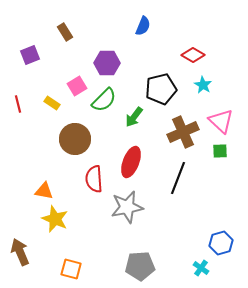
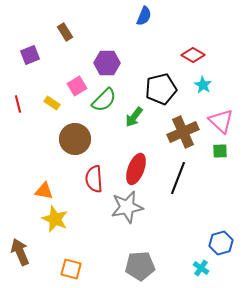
blue semicircle: moved 1 px right, 10 px up
red ellipse: moved 5 px right, 7 px down
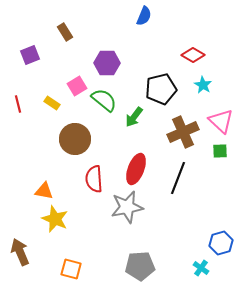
green semicircle: rotated 96 degrees counterclockwise
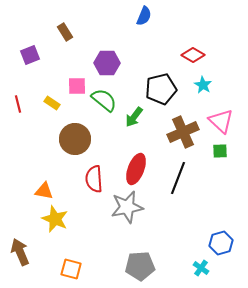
pink square: rotated 30 degrees clockwise
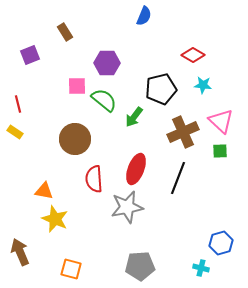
cyan star: rotated 24 degrees counterclockwise
yellow rectangle: moved 37 px left, 29 px down
cyan cross: rotated 21 degrees counterclockwise
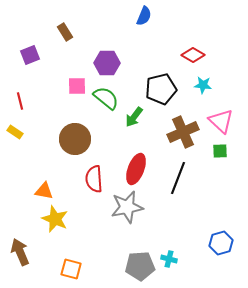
green semicircle: moved 2 px right, 2 px up
red line: moved 2 px right, 3 px up
cyan cross: moved 32 px left, 9 px up
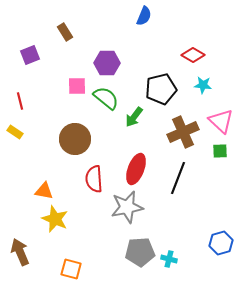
gray pentagon: moved 14 px up
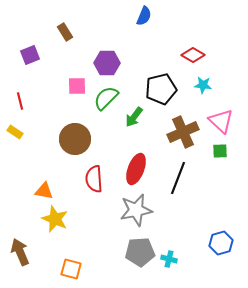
green semicircle: rotated 84 degrees counterclockwise
gray star: moved 9 px right, 3 px down
